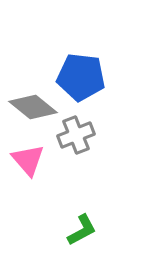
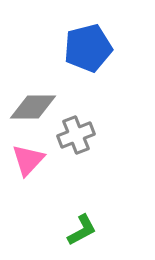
blue pentagon: moved 7 px right, 29 px up; rotated 21 degrees counterclockwise
gray diamond: rotated 39 degrees counterclockwise
pink triangle: rotated 24 degrees clockwise
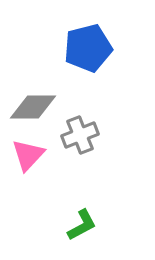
gray cross: moved 4 px right
pink triangle: moved 5 px up
green L-shape: moved 5 px up
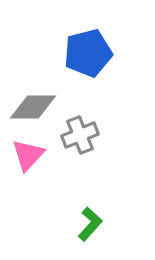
blue pentagon: moved 5 px down
green L-shape: moved 8 px right, 1 px up; rotated 20 degrees counterclockwise
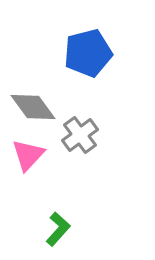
gray diamond: rotated 54 degrees clockwise
gray cross: rotated 15 degrees counterclockwise
green L-shape: moved 32 px left, 5 px down
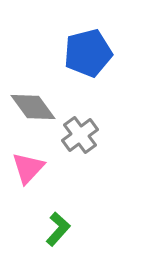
pink triangle: moved 13 px down
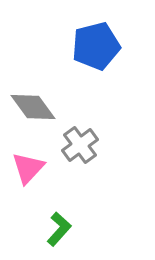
blue pentagon: moved 8 px right, 7 px up
gray cross: moved 10 px down
green L-shape: moved 1 px right
